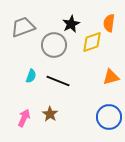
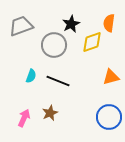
gray trapezoid: moved 2 px left, 1 px up
brown star: moved 1 px up; rotated 14 degrees clockwise
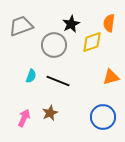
blue circle: moved 6 px left
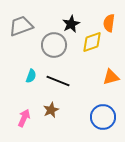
brown star: moved 1 px right, 3 px up
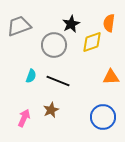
gray trapezoid: moved 2 px left
orange triangle: rotated 12 degrees clockwise
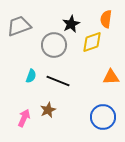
orange semicircle: moved 3 px left, 4 px up
brown star: moved 3 px left
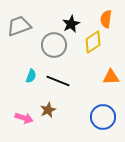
yellow diamond: moved 1 px right; rotated 15 degrees counterclockwise
pink arrow: rotated 84 degrees clockwise
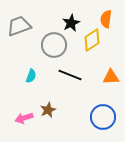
black star: moved 1 px up
yellow diamond: moved 1 px left, 2 px up
black line: moved 12 px right, 6 px up
pink arrow: rotated 144 degrees clockwise
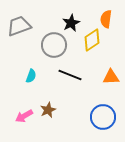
pink arrow: moved 2 px up; rotated 12 degrees counterclockwise
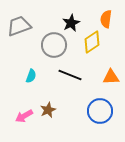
yellow diamond: moved 2 px down
blue circle: moved 3 px left, 6 px up
